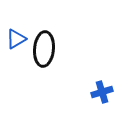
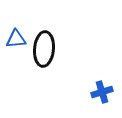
blue triangle: rotated 25 degrees clockwise
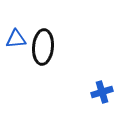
black ellipse: moved 1 px left, 2 px up
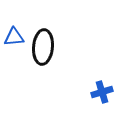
blue triangle: moved 2 px left, 2 px up
